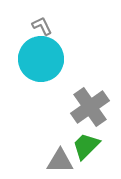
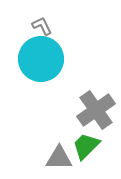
gray cross: moved 6 px right, 3 px down
gray triangle: moved 1 px left, 3 px up
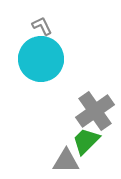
gray cross: moved 1 px left, 1 px down
green trapezoid: moved 5 px up
gray triangle: moved 7 px right, 3 px down
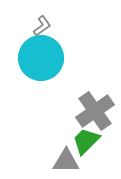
gray L-shape: rotated 80 degrees clockwise
cyan circle: moved 1 px up
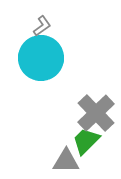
gray cross: moved 1 px right, 2 px down; rotated 9 degrees counterclockwise
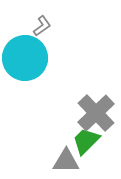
cyan circle: moved 16 px left
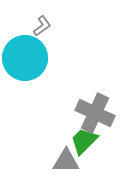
gray cross: moved 1 px left; rotated 21 degrees counterclockwise
green trapezoid: moved 2 px left
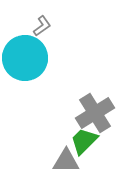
gray cross: rotated 33 degrees clockwise
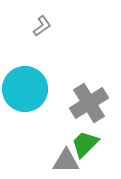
cyan circle: moved 31 px down
gray cross: moved 6 px left, 10 px up
green trapezoid: moved 1 px right, 3 px down
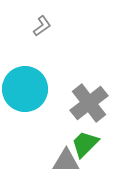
gray cross: rotated 6 degrees counterclockwise
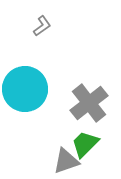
gray triangle: rotated 20 degrees counterclockwise
